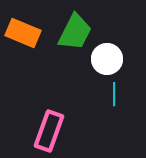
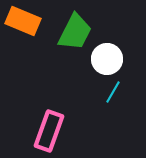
orange rectangle: moved 12 px up
cyan line: moved 1 px left, 2 px up; rotated 30 degrees clockwise
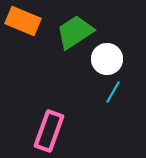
green trapezoid: rotated 150 degrees counterclockwise
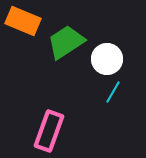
green trapezoid: moved 9 px left, 10 px down
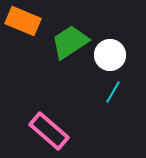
green trapezoid: moved 4 px right
white circle: moved 3 px right, 4 px up
pink rectangle: rotated 69 degrees counterclockwise
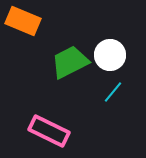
green trapezoid: moved 20 px down; rotated 6 degrees clockwise
cyan line: rotated 10 degrees clockwise
pink rectangle: rotated 15 degrees counterclockwise
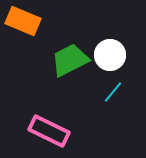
green trapezoid: moved 2 px up
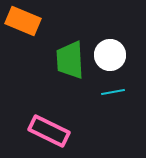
green trapezoid: rotated 66 degrees counterclockwise
cyan line: rotated 40 degrees clockwise
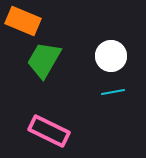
white circle: moved 1 px right, 1 px down
green trapezoid: moved 26 px left; rotated 33 degrees clockwise
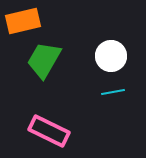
orange rectangle: rotated 36 degrees counterclockwise
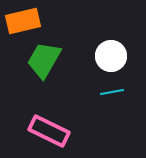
cyan line: moved 1 px left
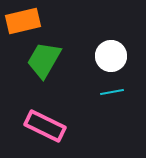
pink rectangle: moved 4 px left, 5 px up
